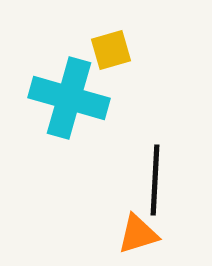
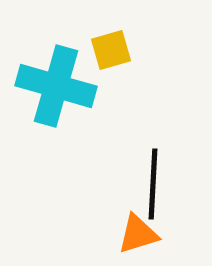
cyan cross: moved 13 px left, 12 px up
black line: moved 2 px left, 4 px down
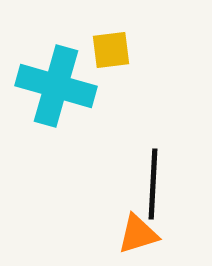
yellow square: rotated 9 degrees clockwise
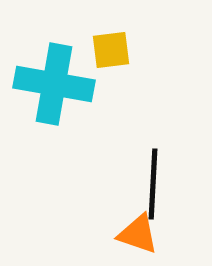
cyan cross: moved 2 px left, 2 px up; rotated 6 degrees counterclockwise
orange triangle: rotated 36 degrees clockwise
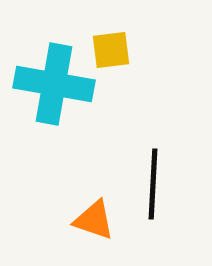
orange triangle: moved 44 px left, 14 px up
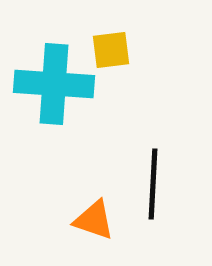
cyan cross: rotated 6 degrees counterclockwise
